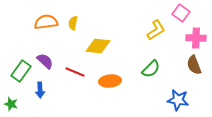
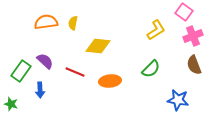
pink square: moved 3 px right, 1 px up
pink cross: moved 3 px left, 2 px up; rotated 24 degrees counterclockwise
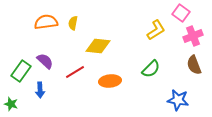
pink square: moved 3 px left, 1 px down
red line: rotated 54 degrees counterclockwise
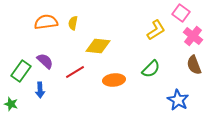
pink cross: rotated 30 degrees counterclockwise
orange ellipse: moved 4 px right, 1 px up
blue star: rotated 20 degrees clockwise
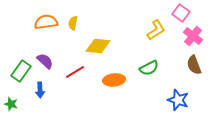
green semicircle: moved 2 px left, 1 px up; rotated 18 degrees clockwise
blue star: rotated 10 degrees counterclockwise
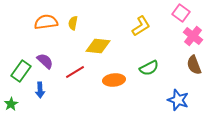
yellow L-shape: moved 15 px left, 4 px up
green star: rotated 24 degrees clockwise
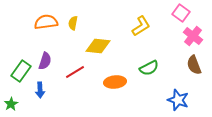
purple semicircle: rotated 66 degrees clockwise
orange ellipse: moved 1 px right, 2 px down
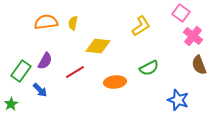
purple semicircle: rotated 12 degrees clockwise
brown semicircle: moved 5 px right
blue arrow: rotated 42 degrees counterclockwise
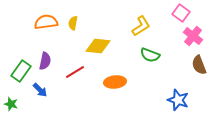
purple semicircle: rotated 18 degrees counterclockwise
green semicircle: moved 1 px right, 13 px up; rotated 48 degrees clockwise
green star: rotated 24 degrees counterclockwise
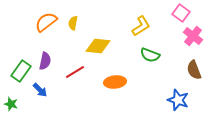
orange semicircle: rotated 30 degrees counterclockwise
brown semicircle: moved 5 px left, 5 px down
